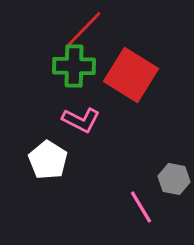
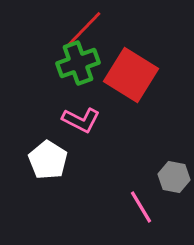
green cross: moved 4 px right, 3 px up; rotated 21 degrees counterclockwise
gray hexagon: moved 2 px up
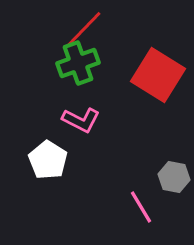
red square: moved 27 px right
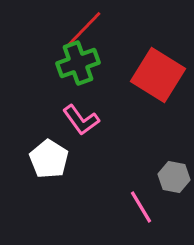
pink L-shape: rotated 27 degrees clockwise
white pentagon: moved 1 px right, 1 px up
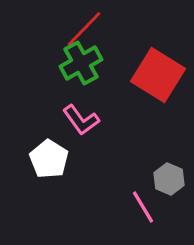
green cross: moved 3 px right; rotated 9 degrees counterclockwise
gray hexagon: moved 5 px left, 2 px down; rotated 12 degrees clockwise
pink line: moved 2 px right
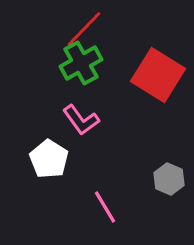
pink line: moved 38 px left
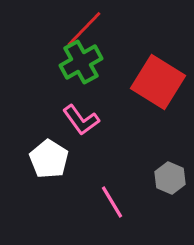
green cross: moved 1 px up
red square: moved 7 px down
gray hexagon: moved 1 px right, 1 px up
pink line: moved 7 px right, 5 px up
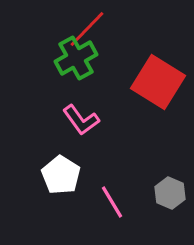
red line: moved 3 px right
green cross: moved 5 px left, 4 px up
white pentagon: moved 12 px right, 16 px down
gray hexagon: moved 15 px down
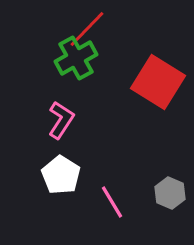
pink L-shape: moved 20 px left; rotated 111 degrees counterclockwise
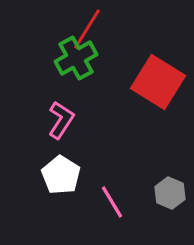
red line: rotated 12 degrees counterclockwise
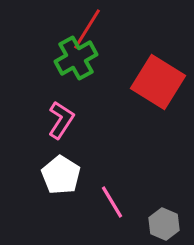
gray hexagon: moved 6 px left, 31 px down
